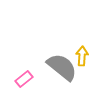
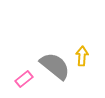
gray semicircle: moved 7 px left, 1 px up
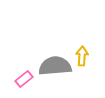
gray semicircle: rotated 44 degrees counterclockwise
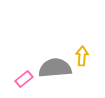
gray semicircle: moved 2 px down
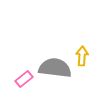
gray semicircle: rotated 12 degrees clockwise
